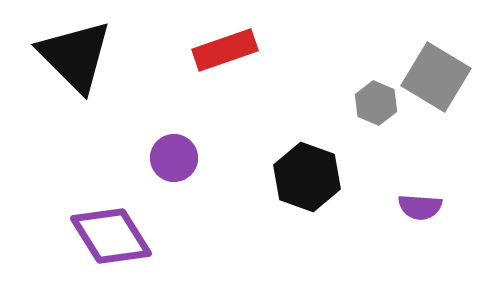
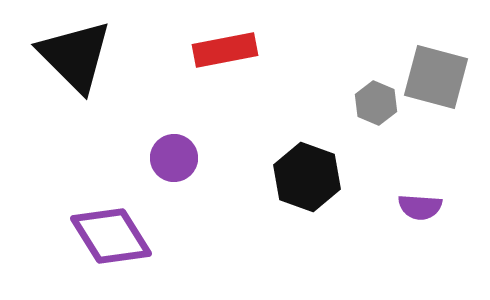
red rectangle: rotated 8 degrees clockwise
gray square: rotated 16 degrees counterclockwise
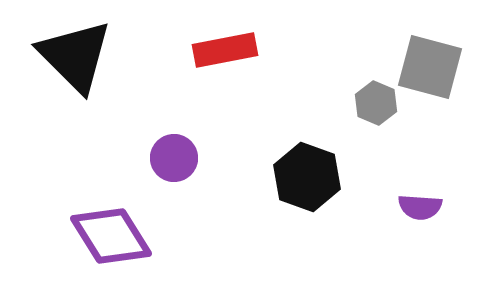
gray square: moved 6 px left, 10 px up
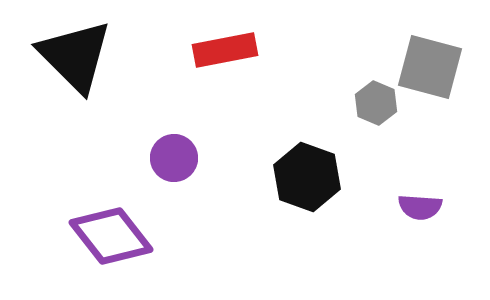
purple diamond: rotated 6 degrees counterclockwise
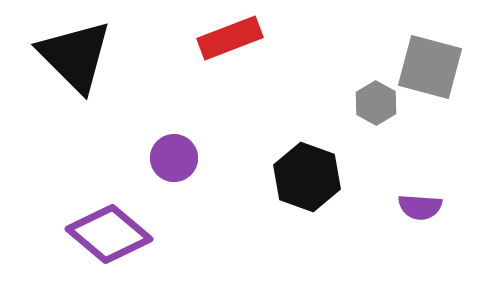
red rectangle: moved 5 px right, 12 px up; rotated 10 degrees counterclockwise
gray hexagon: rotated 6 degrees clockwise
purple diamond: moved 2 px left, 2 px up; rotated 12 degrees counterclockwise
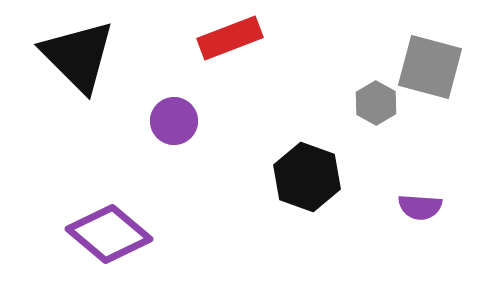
black triangle: moved 3 px right
purple circle: moved 37 px up
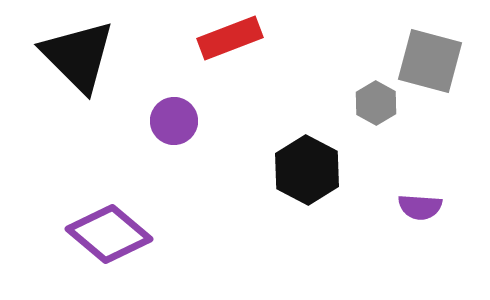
gray square: moved 6 px up
black hexagon: moved 7 px up; rotated 8 degrees clockwise
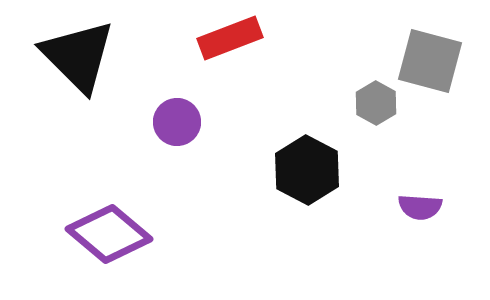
purple circle: moved 3 px right, 1 px down
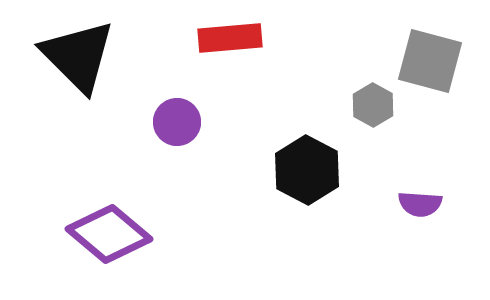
red rectangle: rotated 16 degrees clockwise
gray hexagon: moved 3 px left, 2 px down
purple semicircle: moved 3 px up
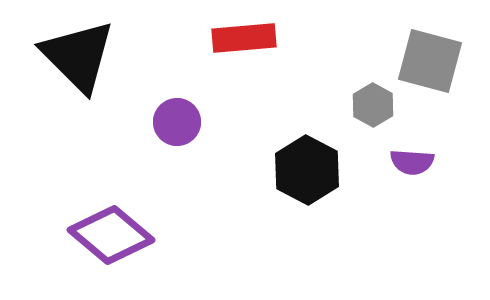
red rectangle: moved 14 px right
purple semicircle: moved 8 px left, 42 px up
purple diamond: moved 2 px right, 1 px down
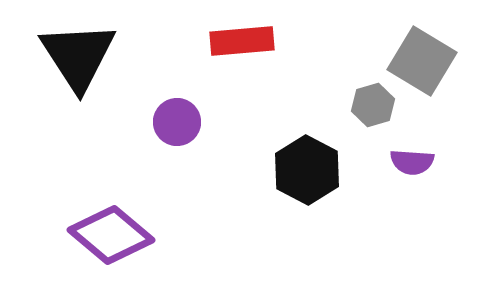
red rectangle: moved 2 px left, 3 px down
black triangle: rotated 12 degrees clockwise
gray square: moved 8 px left; rotated 16 degrees clockwise
gray hexagon: rotated 15 degrees clockwise
